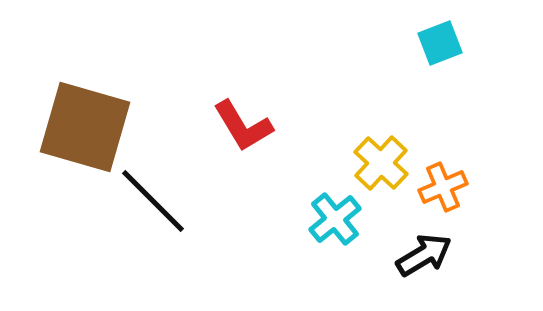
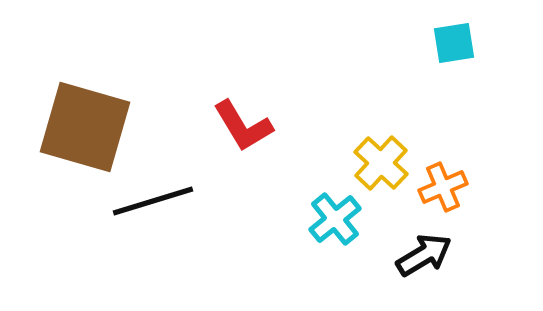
cyan square: moved 14 px right; rotated 12 degrees clockwise
black line: rotated 62 degrees counterclockwise
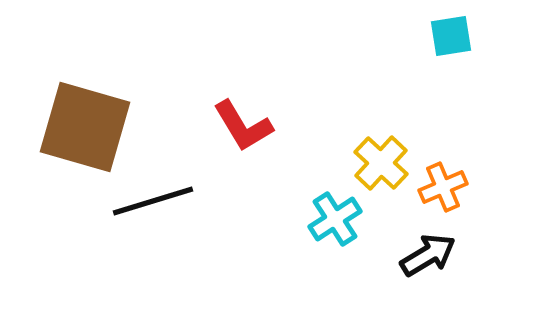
cyan square: moved 3 px left, 7 px up
cyan cross: rotated 6 degrees clockwise
black arrow: moved 4 px right
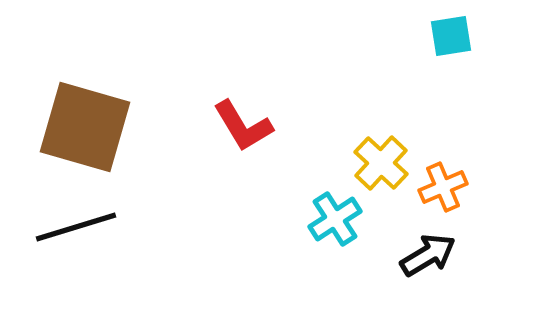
black line: moved 77 px left, 26 px down
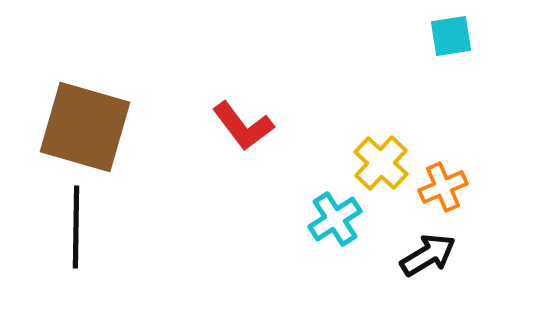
red L-shape: rotated 6 degrees counterclockwise
black line: rotated 72 degrees counterclockwise
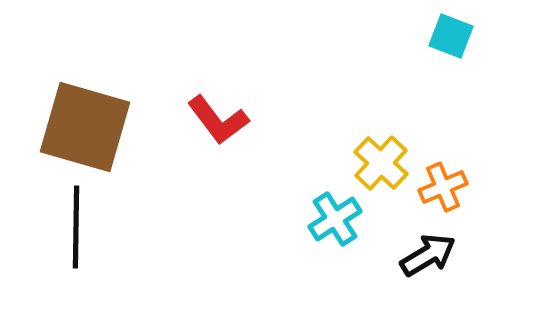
cyan square: rotated 30 degrees clockwise
red L-shape: moved 25 px left, 6 px up
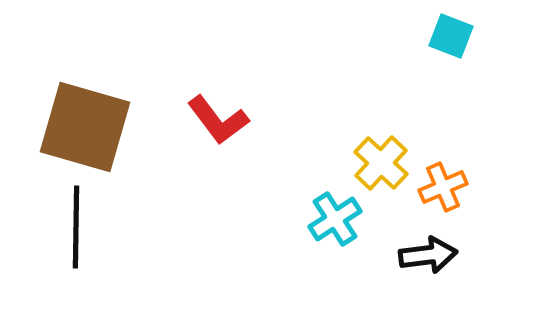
black arrow: rotated 24 degrees clockwise
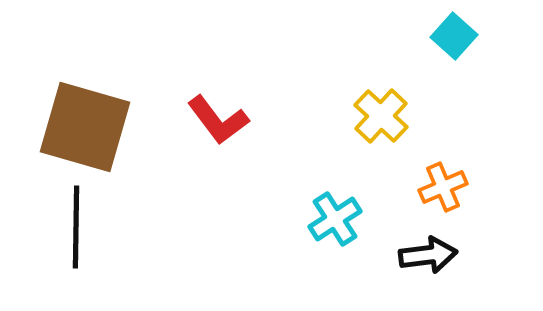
cyan square: moved 3 px right; rotated 21 degrees clockwise
yellow cross: moved 47 px up
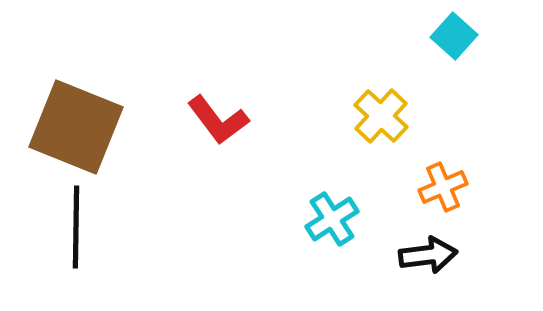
brown square: moved 9 px left; rotated 6 degrees clockwise
cyan cross: moved 3 px left
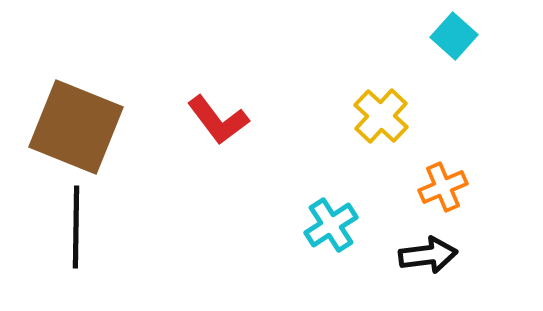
cyan cross: moved 1 px left, 6 px down
